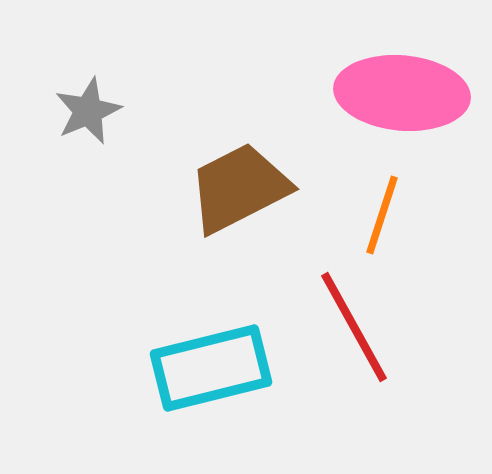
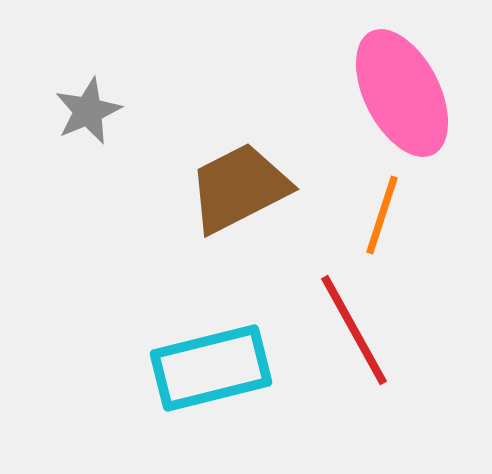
pink ellipse: rotated 58 degrees clockwise
red line: moved 3 px down
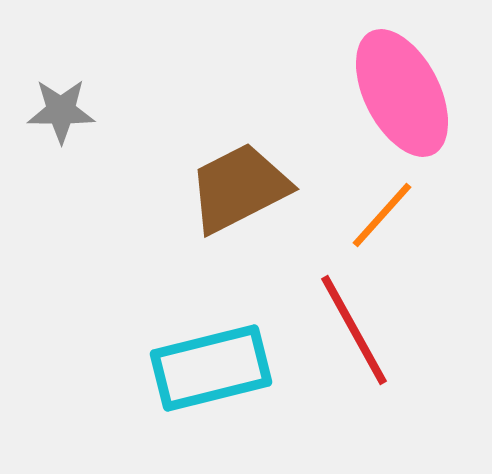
gray star: moved 27 px left; rotated 24 degrees clockwise
orange line: rotated 24 degrees clockwise
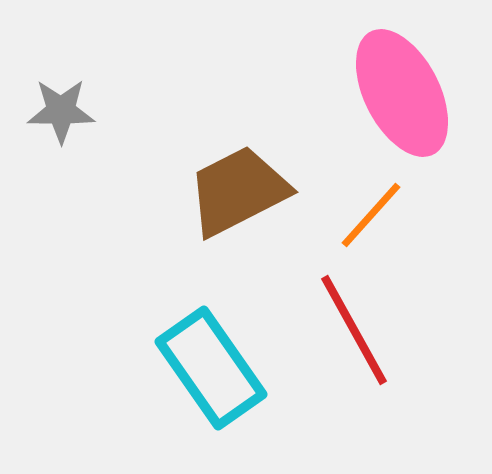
brown trapezoid: moved 1 px left, 3 px down
orange line: moved 11 px left
cyan rectangle: rotated 69 degrees clockwise
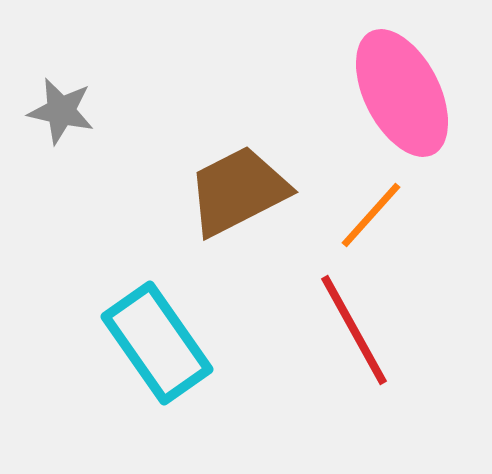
gray star: rotated 12 degrees clockwise
cyan rectangle: moved 54 px left, 25 px up
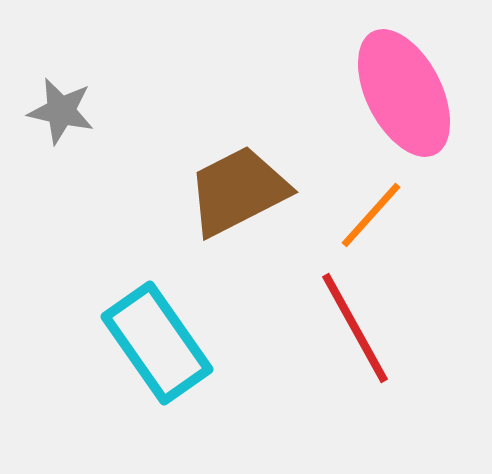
pink ellipse: moved 2 px right
red line: moved 1 px right, 2 px up
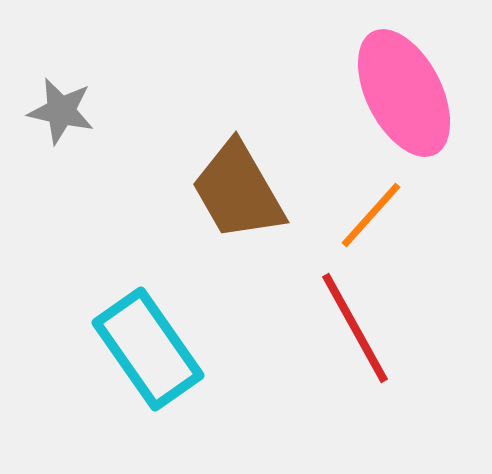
brown trapezoid: rotated 93 degrees counterclockwise
cyan rectangle: moved 9 px left, 6 px down
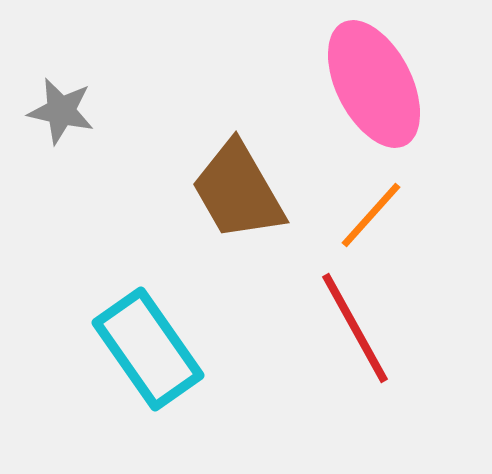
pink ellipse: moved 30 px left, 9 px up
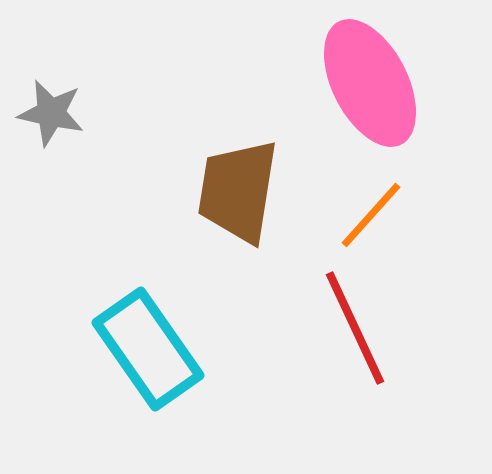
pink ellipse: moved 4 px left, 1 px up
gray star: moved 10 px left, 2 px down
brown trapezoid: rotated 39 degrees clockwise
red line: rotated 4 degrees clockwise
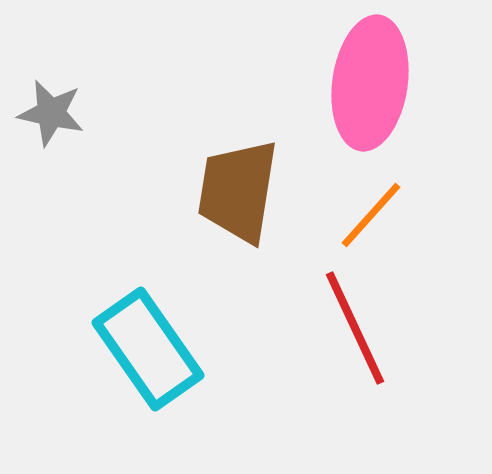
pink ellipse: rotated 35 degrees clockwise
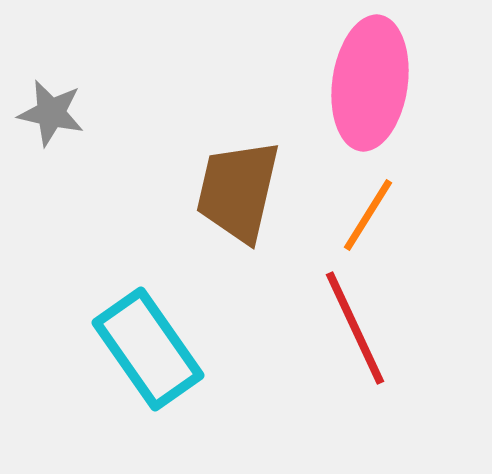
brown trapezoid: rotated 4 degrees clockwise
orange line: moved 3 px left; rotated 10 degrees counterclockwise
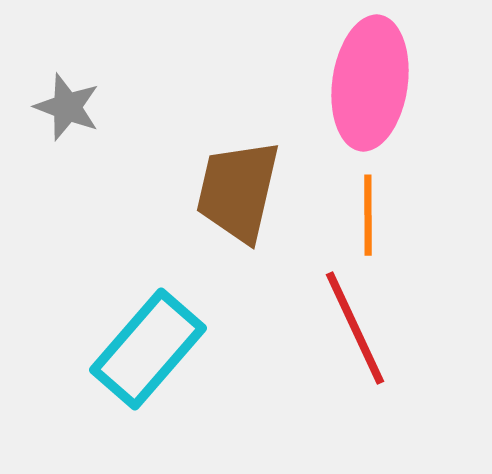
gray star: moved 16 px right, 6 px up; rotated 8 degrees clockwise
orange line: rotated 32 degrees counterclockwise
cyan rectangle: rotated 76 degrees clockwise
